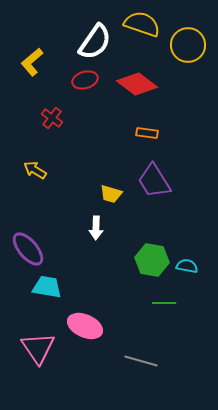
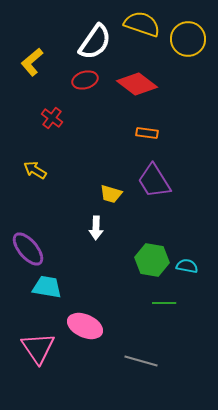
yellow circle: moved 6 px up
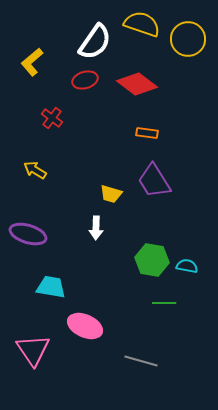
purple ellipse: moved 15 px up; rotated 33 degrees counterclockwise
cyan trapezoid: moved 4 px right
pink triangle: moved 5 px left, 2 px down
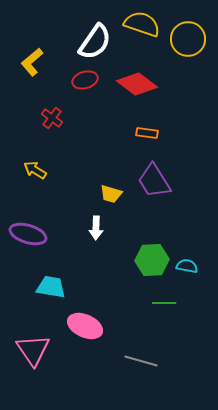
green hexagon: rotated 12 degrees counterclockwise
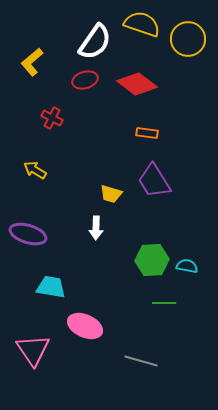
red cross: rotated 10 degrees counterclockwise
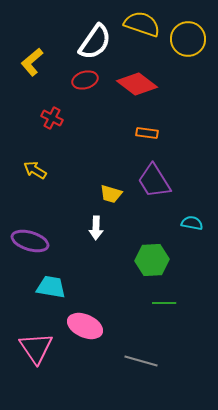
purple ellipse: moved 2 px right, 7 px down
cyan semicircle: moved 5 px right, 43 px up
pink triangle: moved 3 px right, 2 px up
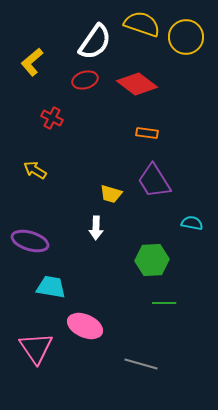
yellow circle: moved 2 px left, 2 px up
gray line: moved 3 px down
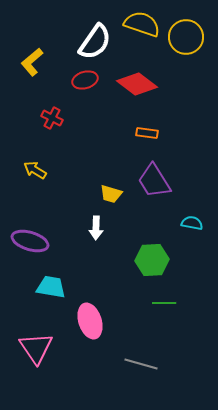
pink ellipse: moved 5 px right, 5 px up; rotated 48 degrees clockwise
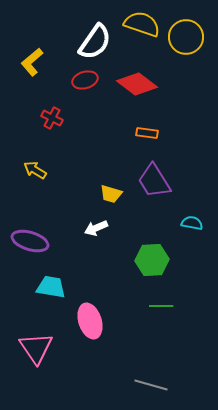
white arrow: rotated 65 degrees clockwise
green line: moved 3 px left, 3 px down
gray line: moved 10 px right, 21 px down
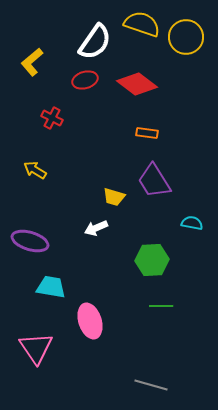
yellow trapezoid: moved 3 px right, 3 px down
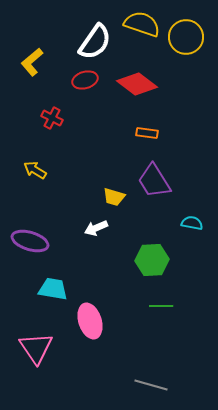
cyan trapezoid: moved 2 px right, 2 px down
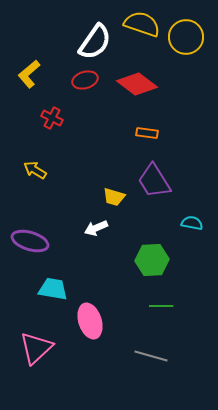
yellow L-shape: moved 3 px left, 12 px down
pink triangle: rotated 21 degrees clockwise
gray line: moved 29 px up
